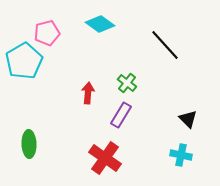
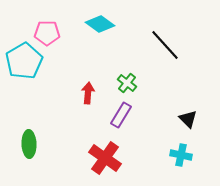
pink pentagon: rotated 15 degrees clockwise
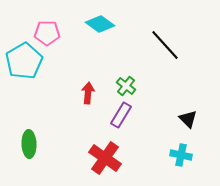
green cross: moved 1 px left, 3 px down
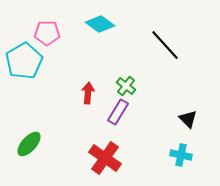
purple rectangle: moved 3 px left, 3 px up
green ellipse: rotated 44 degrees clockwise
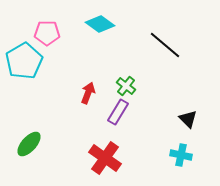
black line: rotated 8 degrees counterclockwise
red arrow: rotated 15 degrees clockwise
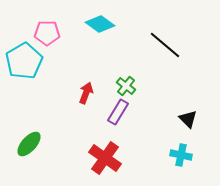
red arrow: moved 2 px left
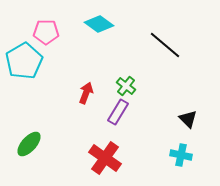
cyan diamond: moved 1 px left
pink pentagon: moved 1 px left, 1 px up
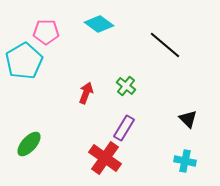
purple rectangle: moved 6 px right, 16 px down
cyan cross: moved 4 px right, 6 px down
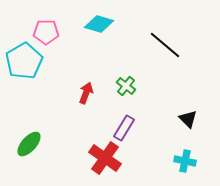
cyan diamond: rotated 20 degrees counterclockwise
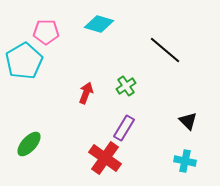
black line: moved 5 px down
green cross: rotated 18 degrees clockwise
black triangle: moved 2 px down
